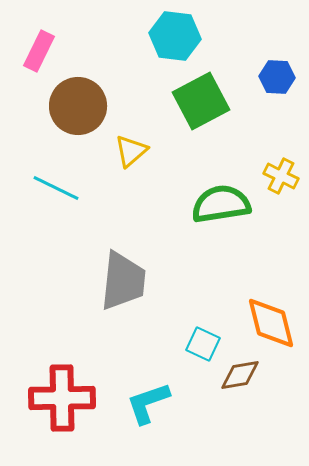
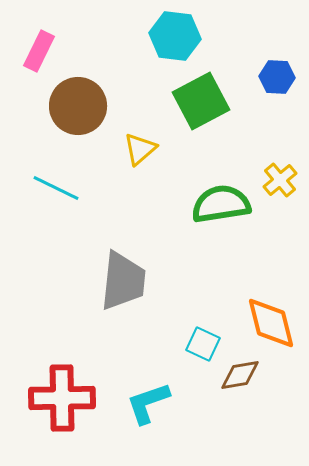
yellow triangle: moved 9 px right, 2 px up
yellow cross: moved 1 px left, 4 px down; rotated 24 degrees clockwise
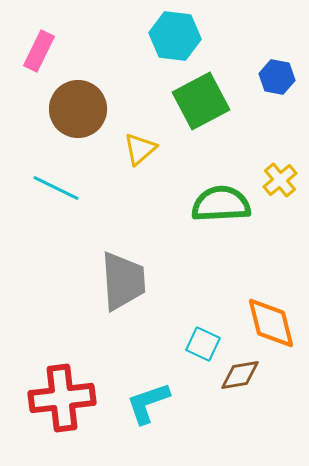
blue hexagon: rotated 8 degrees clockwise
brown circle: moved 3 px down
green semicircle: rotated 6 degrees clockwise
gray trapezoid: rotated 10 degrees counterclockwise
red cross: rotated 6 degrees counterclockwise
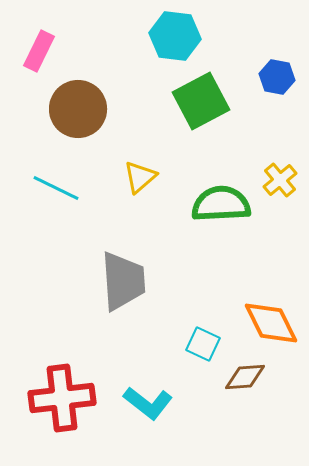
yellow triangle: moved 28 px down
orange diamond: rotated 12 degrees counterclockwise
brown diamond: moved 5 px right, 2 px down; rotated 6 degrees clockwise
cyan L-shape: rotated 123 degrees counterclockwise
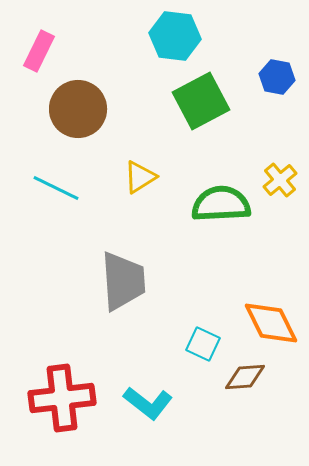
yellow triangle: rotated 9 degrees clockwise
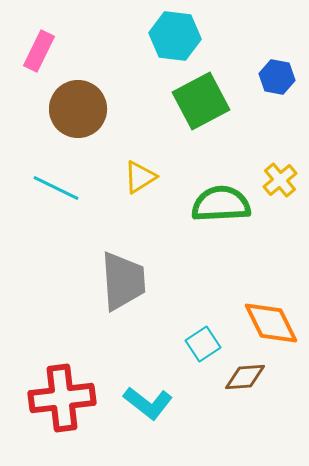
cyan square: rotated 32 degrees clockwise
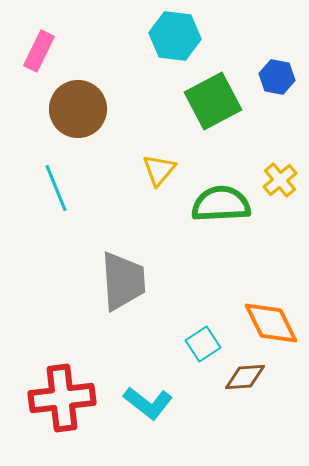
green square: moved 12 px right
yellow triangle: moved 19 px right, 7 px up; rotated 18 degrees counterclockwise
cyan line: rotated 42 degrees clockwise
